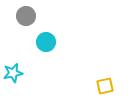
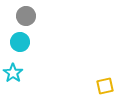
cyan circle: moved 26 px left
cyan star: rotated 24 degrees counterclockwise
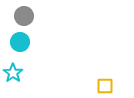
gray circle: moved 2 px left
yellow square: rotated 12 degrees clockwise
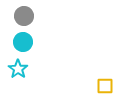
cyan circle: moved 3 px right
cyan star: moved 5 px right, 4 px up
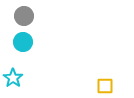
cyan star: moved 5 px left, 9 px down
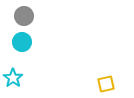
cyan circle: moved 1 px left
yellow square: moved 1 px right, 2 px up; rotated 12 degrees counterclockwise
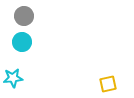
cyan star: rotated 30 degrees clockwise
yellow square: moved 2 px right
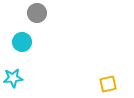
gray circle: moved 13 px right, 3 px up
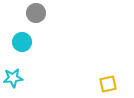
gray circle: moved 1 px left
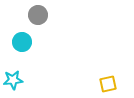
gray circle: moved 2 px right, 2 px down
cyan star: moved 2 px down
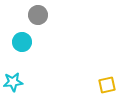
cyan star: moved 2 px down
yellow square: moved 1 px left, 1 px down
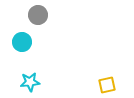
cyan star: moved 17 px right
